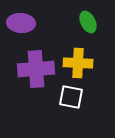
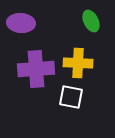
green ellipse: moved 3 px right, 1 px up
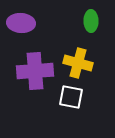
green ellipse: rotated 25 degrees clockwise
yellow cross: rotated 12 degrees clockwise
purple cross: moved 1 px left, 2 px down
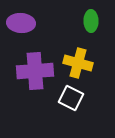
white square: moved 1 px down; rotated 15 degrees clockwise
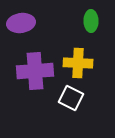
purple ellipse: rotated 12 degrees counterclockwise
yellow cross: rotated 12 degrees counterclockwise
